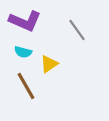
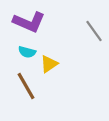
purple L-shape: moved 4 px right, 1 px down
gray line: moved 17 px right, 1 px down
cyan semicircle: moved 4 px right
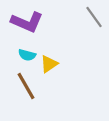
purple L-shape: moved 2 px left
gray line: moved 14 px up
cyan semicircle: moved 3 px down
